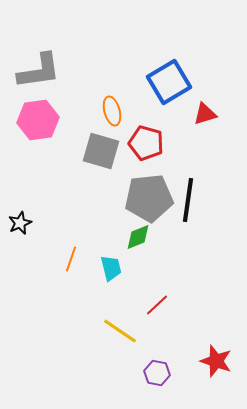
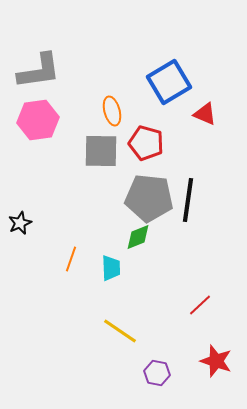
red triangle: rotated 40 degrees clockwise
gray square: rotated 15 degrees counterclockwise
gray pentagon: rotated 12 degrees clockwise
cyan trapezoid: rotated 12 degrees clockwise
red line: moved 43 px right
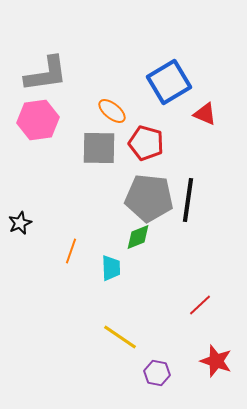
gray L-shape: moved 7 px right, 3 px down
orange ellipse: rotated 36 degrees counterclockwise
gray square: moved 2 px left, 3 px up
orange line: moved 8 px up
yellow line: moved 6 px down
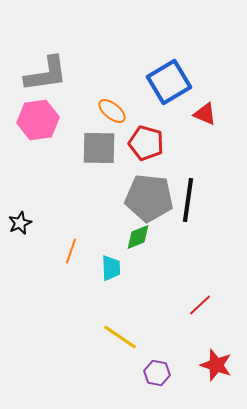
red star: moved 4 px down
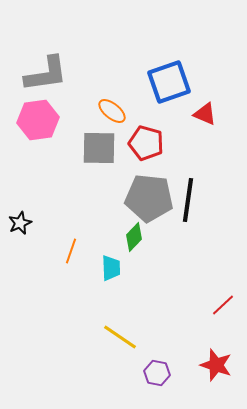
blue square: rotated 12 degrees clockwise
green diamond: moved 4 px left; rotated 24 degrees counterclockwise
red line: moved 23 px right
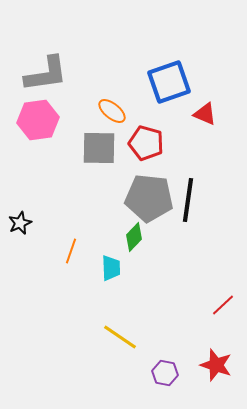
purple hexagon: moved 8 px right
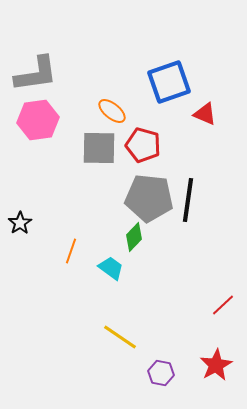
gray L-shape: moved 10 px left
red pentagon: moved 3 px left, 2 px down
black star: rotated 10 degrees counterclockwise
cyan trapezoid: rotated 52 degrees counterclockwise
red star: rotated 24 degrees clockwise
purple hexagon: moved 4 px left
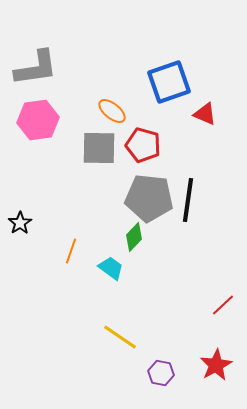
gray L-shape: moved 6 px up
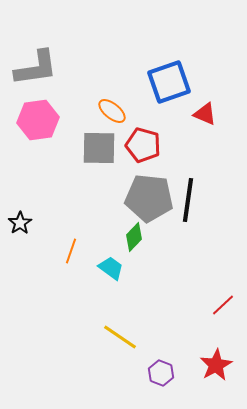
purple hexagon: rotated 10 degrees clockwise
